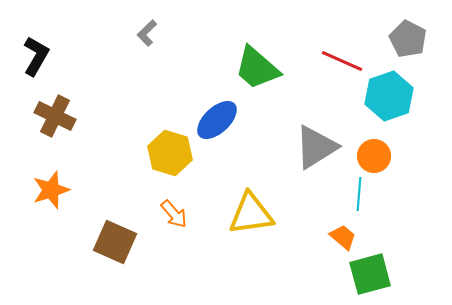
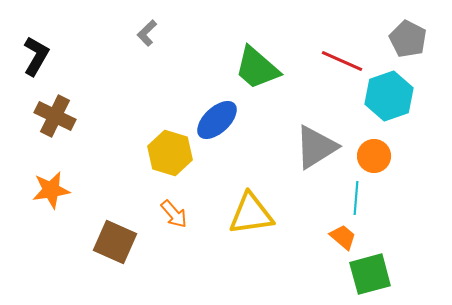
orange star: rotated 9 degrees clockwise
cyan line: moved 3 px left, 4 px down
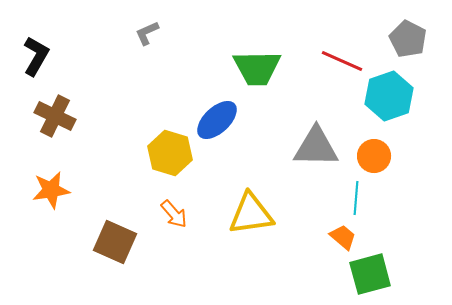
gray L-shape: rotated 20 degrees clockwise
green trapezoid: rotated 42 degrees counterclockwise
gray triangle: rotated 33 degrees clockwise
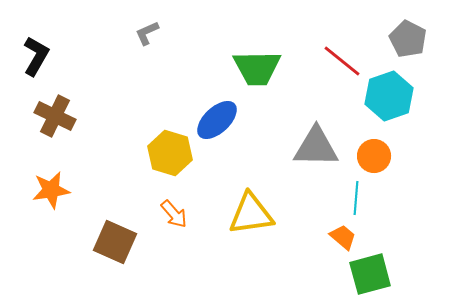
red line: rotated 15 degrees clockwise
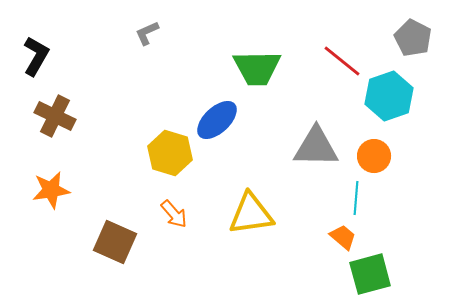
gray pentagon: moved 5 px right, 1 px up
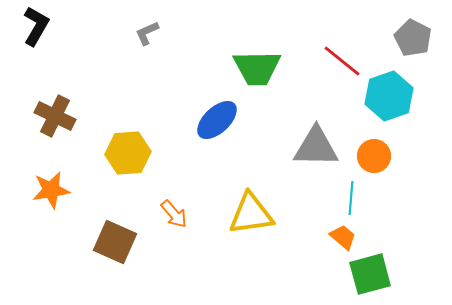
black L-shape: moved 30 px up
yellow hexagon: moved 42 px left; rotated 21 degrees counterclockwise
cyan line: moved 5 px left
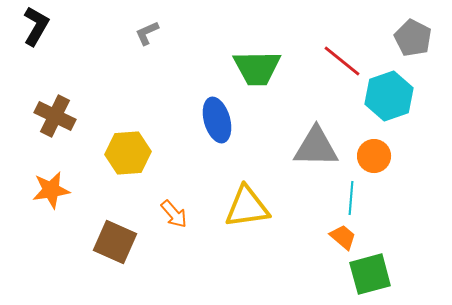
blue ellipse: rotated 63 degrees counterclockwise
yellow triangle: moved 4 px left, 7 px up
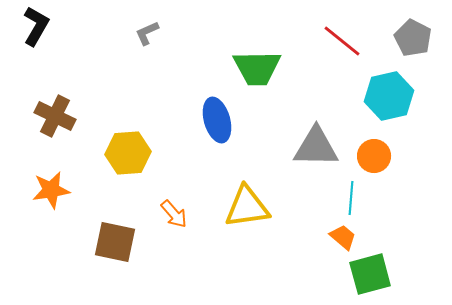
red line: moved 20 px up
cyan hexagon: rotated 6 degrees clockwise
brown square: rotated 12 degrees counterclockwise
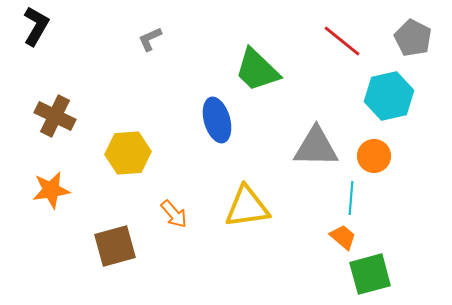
gray L-shape: moved 3 px right, 6 px down
green trapezoid: moved 2 px down; rotated 45 degrees clockwise
brown square: moved 4 px down; rotated 27 degrees counterclockwise
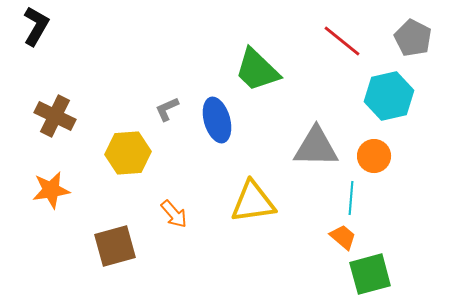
gray L-shape: moved 17 px right, 70 px down
yellow triangle: moved 6 px right, 5 px up
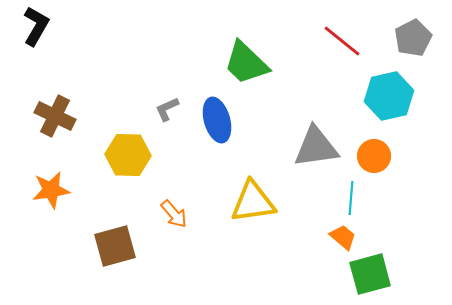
gray pentagon: rotated 18 degrees clockwise
green trapezoid: moved 11 px left, 7 px up
gray triangle: rotated 9 degrees counterclockwise
yellow hexagon: moved 2 px down; rotated 6 degrees clockwise
